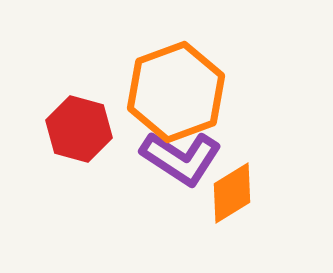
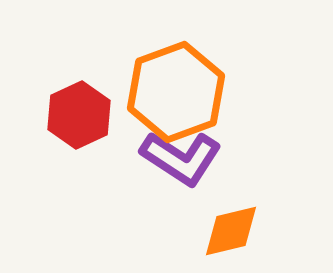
red hexagon: moved 14 px up; rotated 20 degrees clockwise
orange diamond: moved 1 px left, 38 px down; rotated 18 degrees clockwise
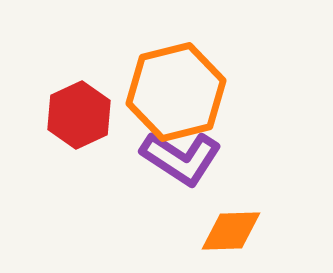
orange hexagon: rotated 6 degrees clockwise
orange diamond: rotated 12 degrees clockwise
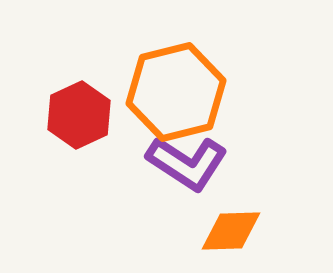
purple L-shape: moved 6 px right, 5 px down
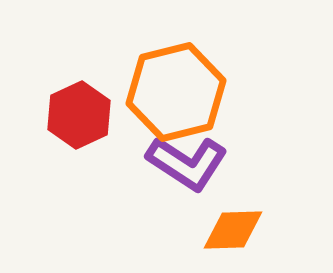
orange diamond: moved 2 px right, 1 px up
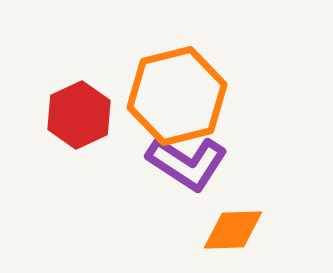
orange hexagon: moved 1 px right, 4 px down
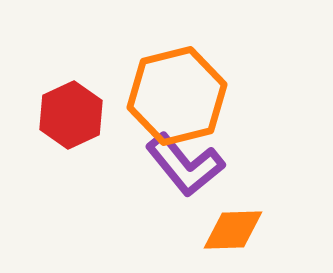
red hexagon: moved 8 px left
purple L-shape: moved 2 px left, 2 px down; rotated 18 degrees clockwise
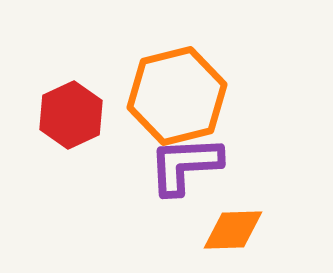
purple L-shape: rotated 126 degrees clockwise
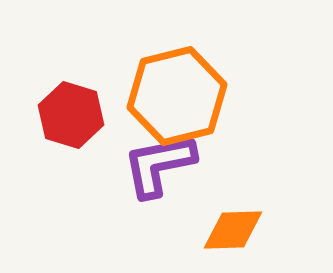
red hexagon: rotated 18 degrees counterclockwise
purple L-shape: moved 26 px left; rotated 8 degrees counterclockwise
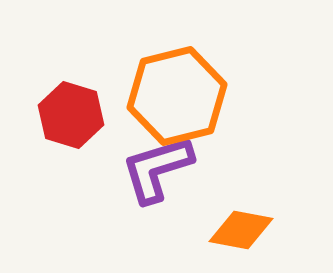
purple L-shape: moved 2 px left, 4 px down; rotated 6 degrees counterclockwise
orange diamond: moved 8 px right; rotated 12 degrees clockwise
